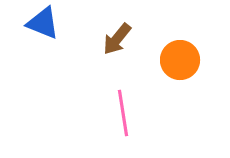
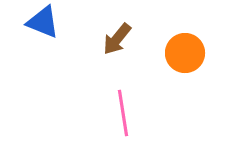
blue triangle: moved 1 px up
orange circle: moved 5 px right, 7 px up
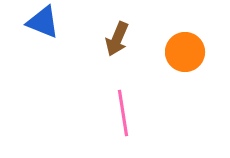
brown arrow: rotated 16 degrees counterclockwise
orange circle: moved 1 px up
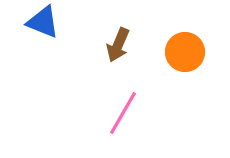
brown arrow: moved 1 px right, 6 px down
pink line: rotated 39 degrees clockwise
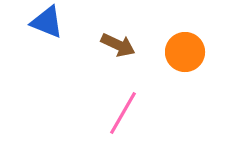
blue triangle: moved 4 px right
brown arrow: rotated 88 degrees counterclockwise
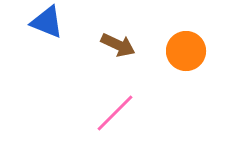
orange circle: moved 1 px right, 1 px up
pink line: moved 8 px left; rotated 15 degrees clockwise
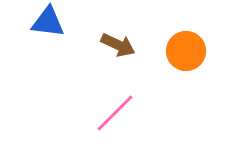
blue triangle: moved 1 px right; rotated 15 degrees counterclockwise
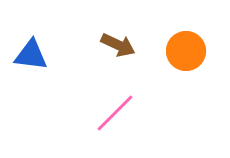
blue triangle: moved 17 px left, 33 px down
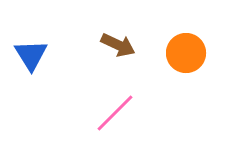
orange circle: moved 2 px down
blue triangle: rotated 51 degrees clockwise
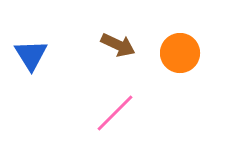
orange circle: moved 6 px left
